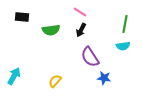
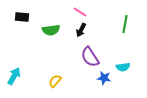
cyan semicircle: moved 21 px down
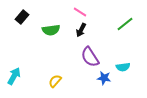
black rectangle: rotated 56 degrees counterclockwise
green line: rotated 42 degrees clockwise
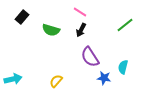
green line: moved 1 px down
green semicircle: rotated 24 degrees clockwise
cyan semicircle: rotated 112 degrees clockwise
cyan arrow: moved 1 px left, 3 px down; rotated 48 degrees clockwise
yellow semicircle: moved 1 px right
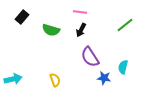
pink line: rotated 24 degrees counterclockwise
yellow semicircle: moved 1 px left, 1 px up; rotated 120 degrees clockwise
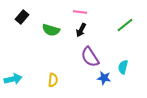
yellow semicircle: moved 2 px left; rotated 24 degrees clockwise
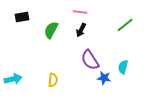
black rectangle: rotated 40 degrees clockwise
green semicircle: rotated 102 degrees clockwise
purple semicircle: moved 3 px down
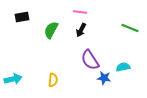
green line: moved 5 px right, 3 px down; rotated 60 degrees clockwise
cyan semicircle: rotated 64 degrees clockwise
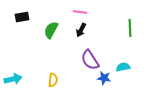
green line: rotated 66 degrees clockwise
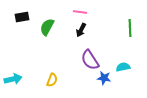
green semicircle: moved 4 px left, 3 px up
yellow semicircle: moved 1 px left; rotated 16 degrees clockwise
